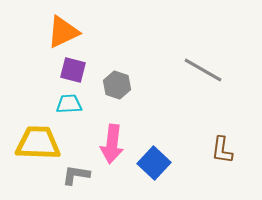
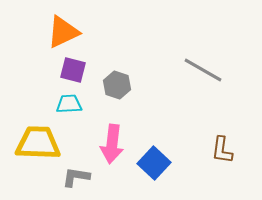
gray L-shape: moved 2 px down
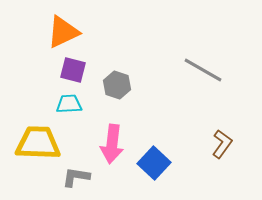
brown L-shape: moved 6 px up; rotated 152 degrees counterclockwise
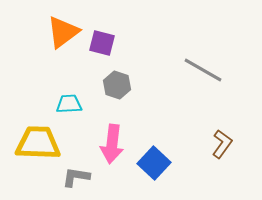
orange triangle: rotated 12 degrees counterclockwise
purple square: moved 29 px right, 27 px up
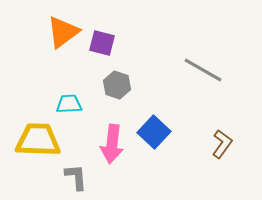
yellow trapezoid: moved 3 px up
blue square: moved 31 px up
gray L-shape: rotated 76 degrees clockwise
